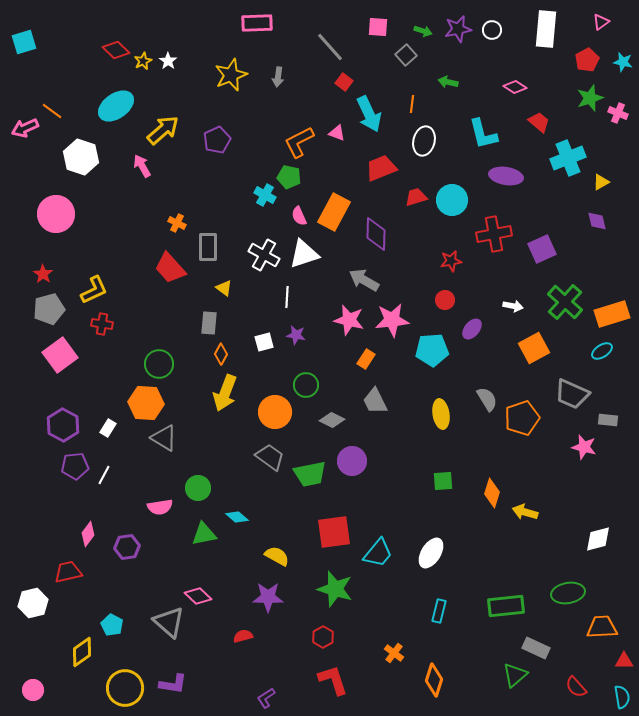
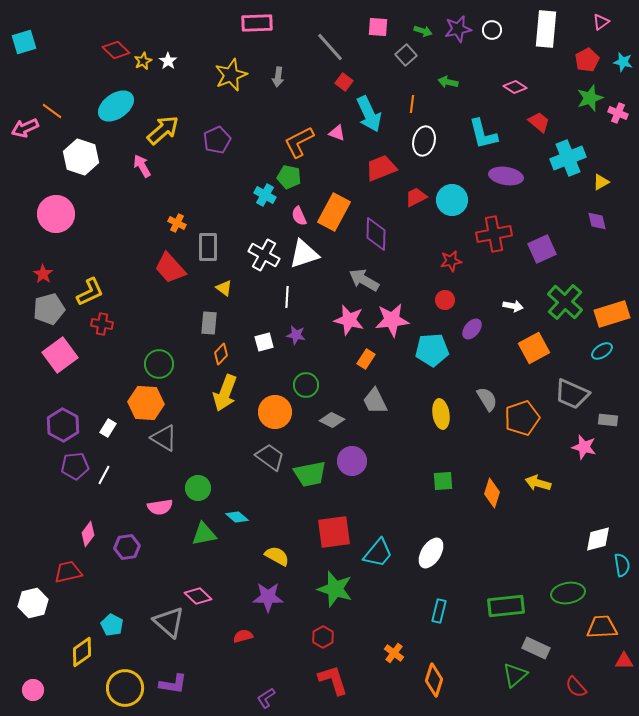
red trapezoid at (416, 197): rotated 10 degrees counterclockwise
yellow L-shape at (94, 290): moved 4 px left, 2 px down
orange diamond at (221, 354): rotated 15 degrees clockwise
yellow arrow at (525, 512): moved 13 px right, 29 px up
cyan semicircle at (622, 697): moved 132 px up
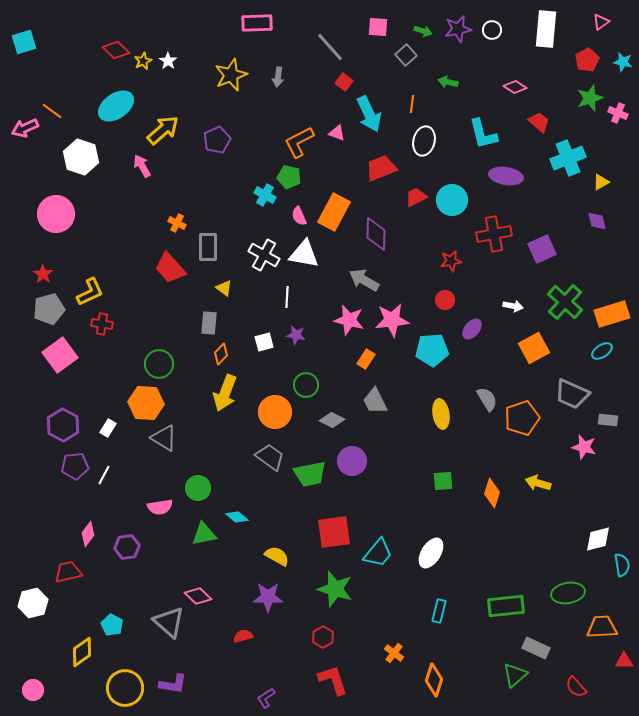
white triangle at (304, 254): rotated 28 degrees clockwise
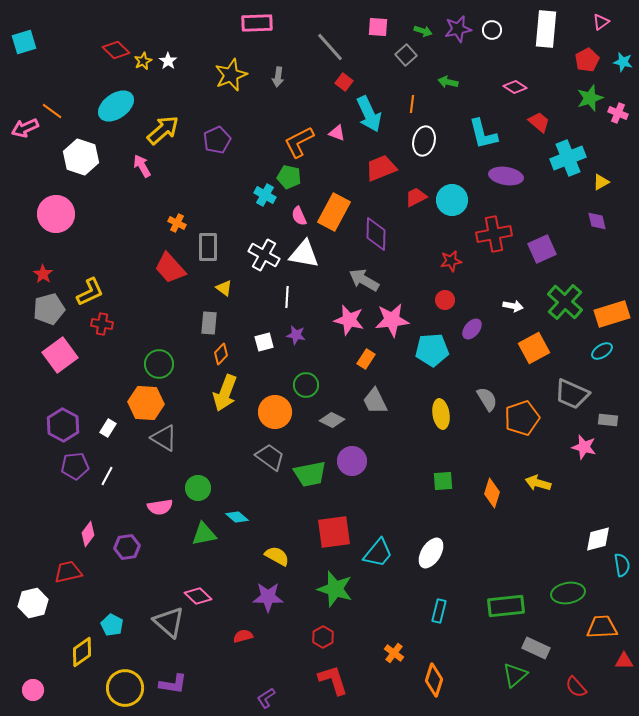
white line at (104, 475): moved 3 px right, 1 px down
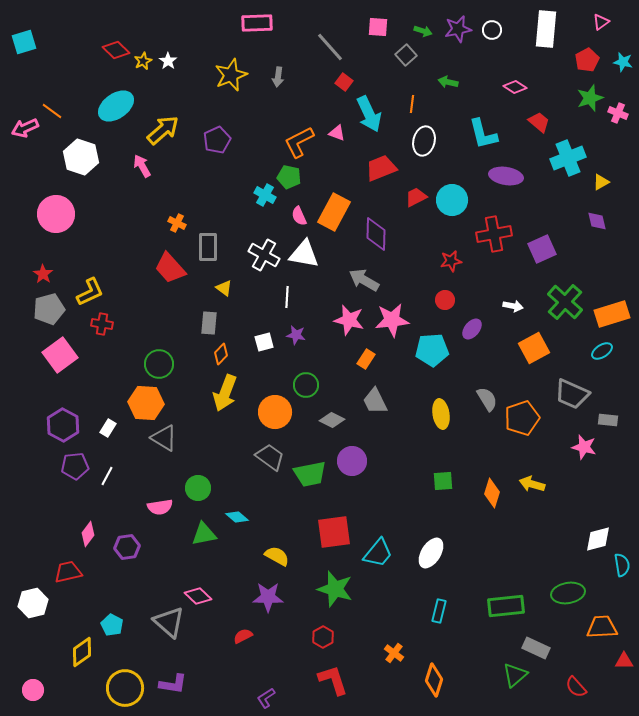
yellow arrow at (538, 483): moved 6 px left, 1 px down
red semicircle at (243, 636): rotated 12 degrees counterclockwise
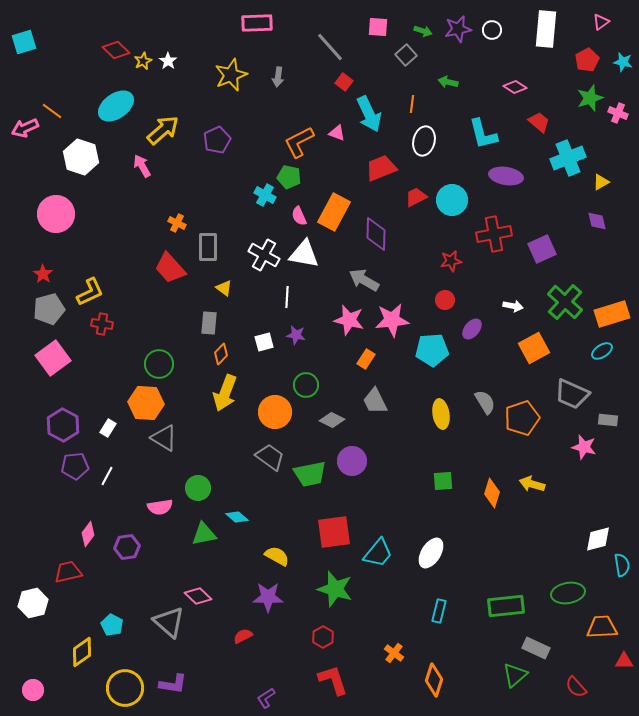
pink square at (60, 355): moved 7 px left, 3 px down
gray semicircle at (487, 399): moved 2 px left, 3 px down
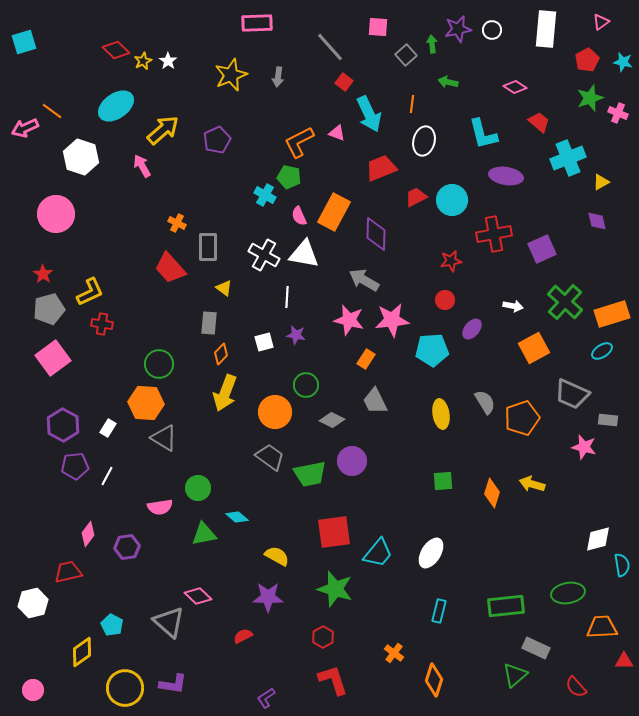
green arrow at (423, 31): moved 9 px right, 13 px down; rotated 114 degrees counterclockwise
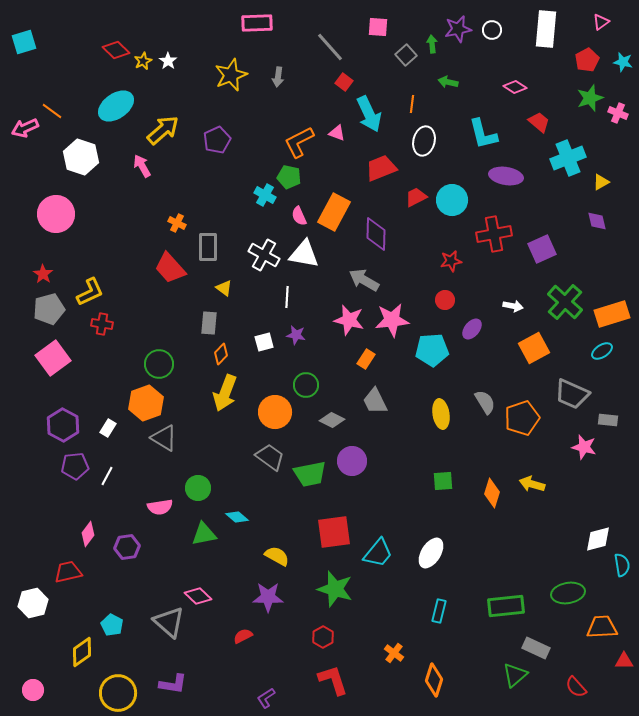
orange hexagon at (146, 403): rotated 24 degrees counterclockwise
yellow circle at (125, 688): moved 7 px left, 5 px down
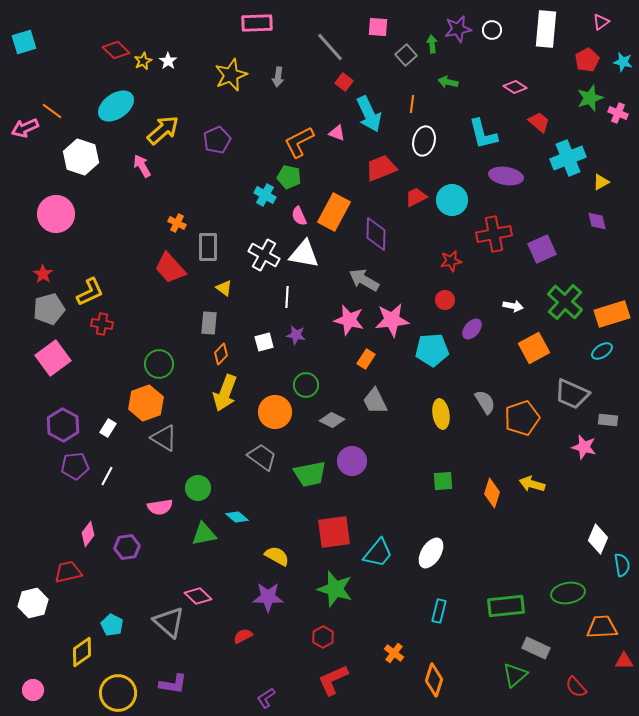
gray trapezoid at (270, 457): moved 8 px left
white diamond at (598, 539): rotated 52 degrees counterclockwise
red L-shape at (333, 680): rotated 96 degrees counterclockwise
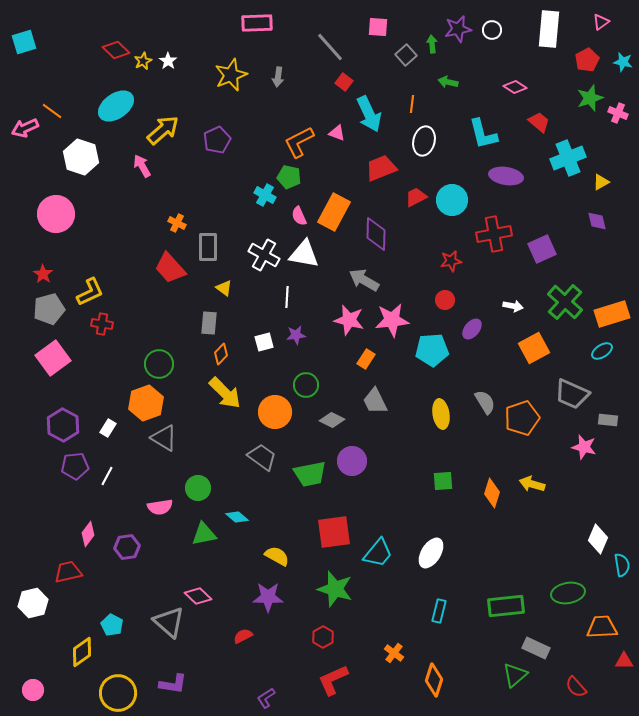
white rectangle at (546, 29): moved 3 px right
purple star at (296, 335): rotated 18 degrees counterclockwise
yellow arrow at (225, 393): rotated 66 degrees counterclockwise
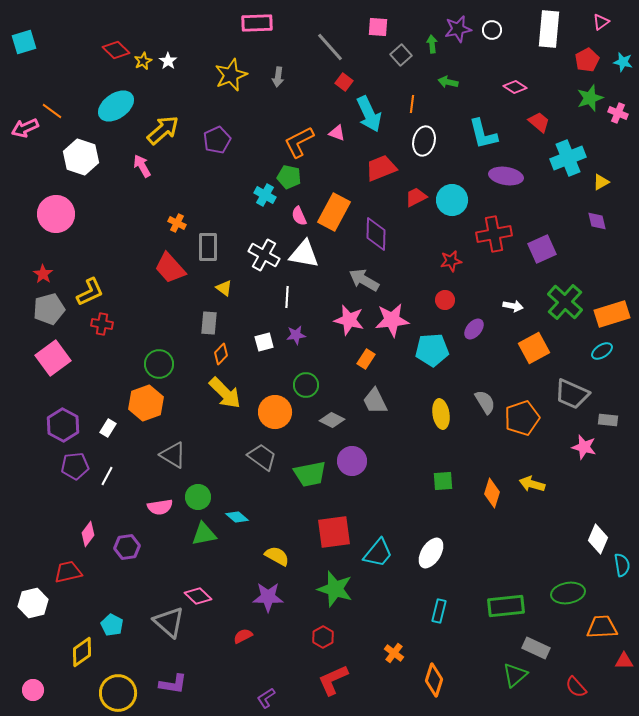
gray square at (406, 55): moved 5 px left
purple ellipse at (472, 329): moved 2 px right
gray triangle at (164, 438): moved 9 px right, 17 px down
green circle at (198, 488): moved 9 px down
